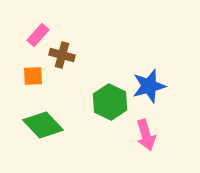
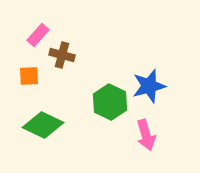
orange square: moved 4 px left
green diamond: rotated 21 degrees counterclockwise
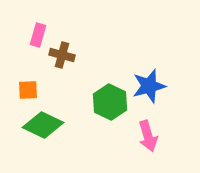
pink rectangle: rotated 25 degrees counterclockwise
orange square: moved 1 px left, 14 px down
pink arrow: moved 2 px right, 1 px down
